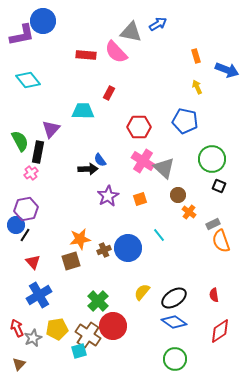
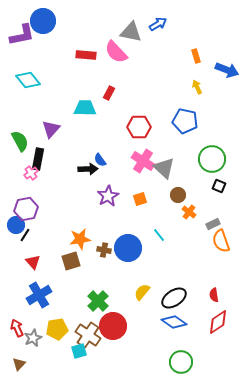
cyan trapezoid at (83, 111): moved 2 px right, 3 px up
black rectangle at (38, 152): moved 7 px down
brown cross at (104, 250): rotated 32 degrees clockwise
red diamond at (220, 331): moved 2 px left, 9 px up
green circle at (175, 359): moved 6 px right, 3 px down
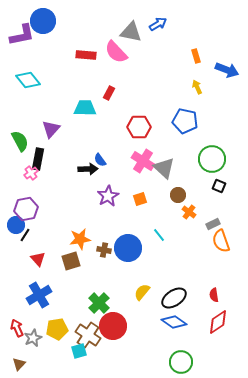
red triangle at (33, 262): moved 5 px right, 3 px up
green cross at (98, 301): moved 1 px right, 2 px down
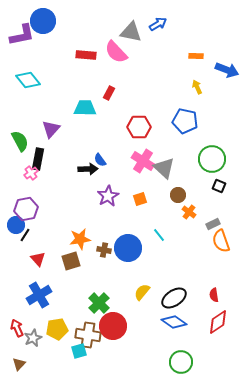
orange rectangle at (196, 56): rotated 72 degrees counterclockwise
brown cross at (88, 335): rotated 25 degrees counterclockwise
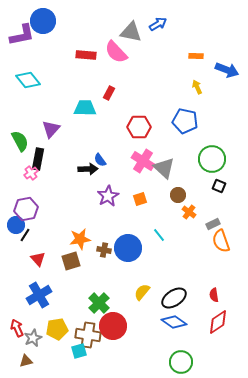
brown triangle at (19, 364): moved 7 px right, 3 px up; rotated 32 degrees clockwise
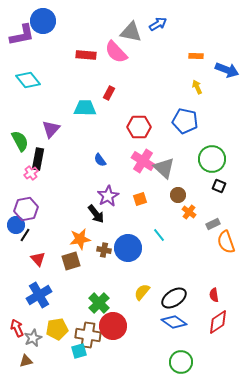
black arrow at (88, 169): moved 8 px right, 45 px down; rotated 54 degrees clockwise
orange semicircle at (221, 241): moved 5 px right, 1 px down
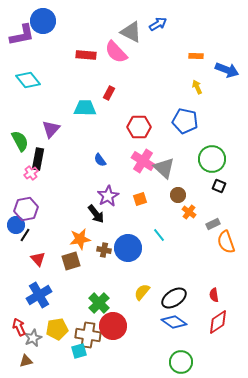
gray triangle at (131, 32): rotated 15 degrees clockwise
red arrow at (17, 328): moved 2 px right, 1 px up
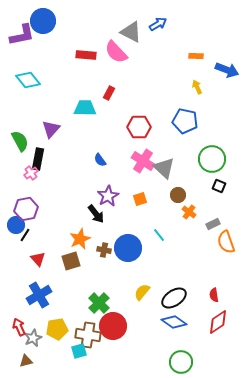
orange star at (80, 239): rotated 15 degrees counterclockwise
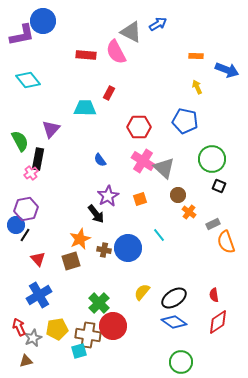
pink semicircle at (116, 52): rotated 15 degrees clockwise
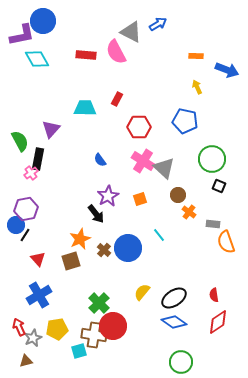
cyan diamond at (28, 80): moved 9 px right, 21 px up; rotated 10 degrees clockwise
red rectangle at (109, 93): moved 8 px right, 6 px down
gray rectangle at (213, 224): rotated 32 degrees clockwise
brown cross at (104, 250): rotated 32 degrees clockwise
brown cross at (88, 335): moved 6 px right
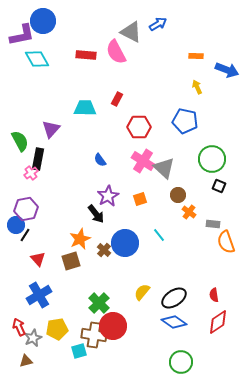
blue circle at (128, 248): moved 3 px left, 5 px up
